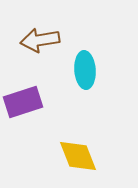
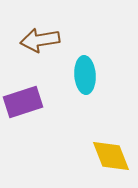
cyan ellipse: moved 5 px down
yellow diamond: moved 33 px right
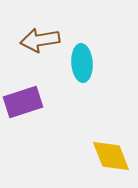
cyan ellipse: moved 3 px left, 12 px up
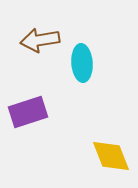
purple rectangle: moved 5 px right, 10 px down
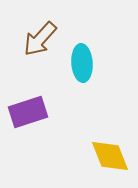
brown arrow: moved 1 px up; rotated 39 degrees counterclockwise
yellow diamond: moved 1 px left
